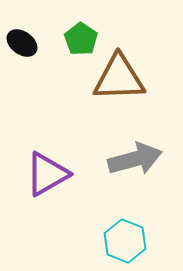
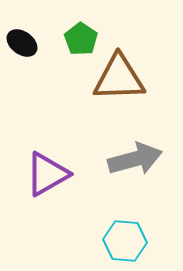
cyan hexagon: rotated 18 degrees counterclockwise
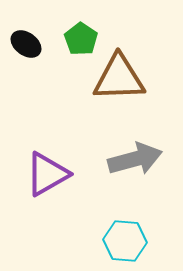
black ellipse: moved 4 px right, 1 px down
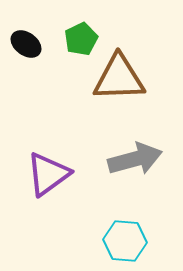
green pentagon: rotated 12 degrees clockwise
purple triangle: moved 1 px right; rotated 6 degrees counterclockwise
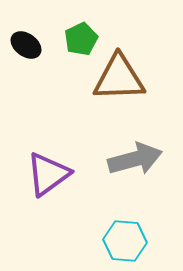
black ellipse: moved 1 px down
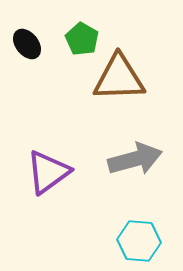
green pentagon: moved 1 px right; rotated 16 degrees counterclockwise
black ellipse: moved 1 px right, 1 px up; rotated 16 degrees clockwise
purple triangle: moved 2 px up
cyan hexagon: moved 14 px right
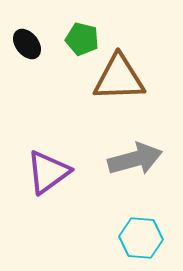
green pentagon: rotated 16 degrees counterclockwise
cyan hexagon: moved 2 px right, 3 px up
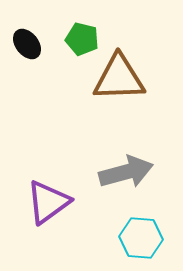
gray arrow: moved 9 px left, 13 px down
purple triangle: moved 30 px down
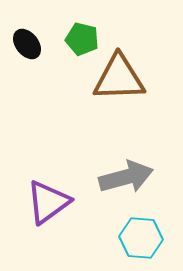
gray arrow: moved 5 px down
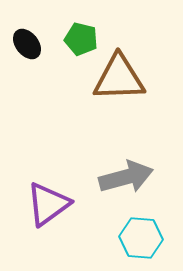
green pentagon: moved 1 px left
purple triangle: moved 2 px down
